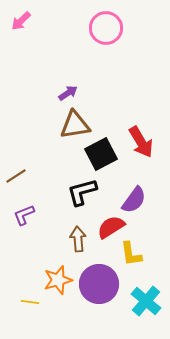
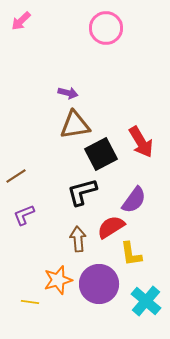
purple arrow: rotated 48 degrees clockwise
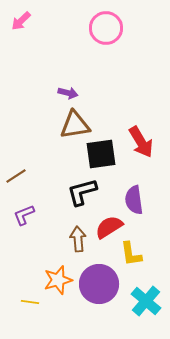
black square: rotated 20 degrees clockwise
purple semicircle: rotated 136 degrees clockwise
red semicircle: moved 2 px left
